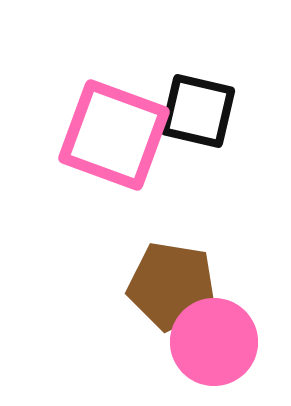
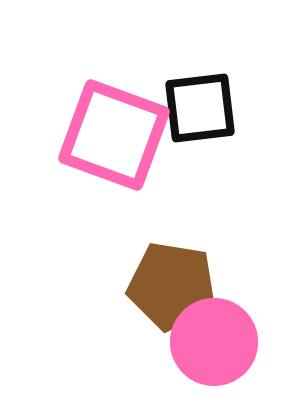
black square: moved 2 px right, 3 px up; rotated 20 degrees counterclockwise
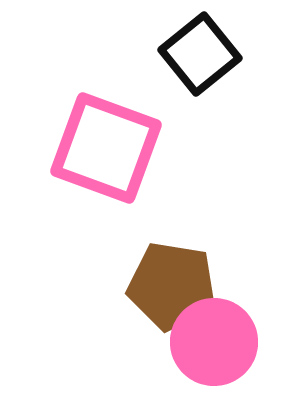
black square: moved 54 px up; rotated 32 degrees counterclockwise
pink square: moved 8 px left, 13 px down
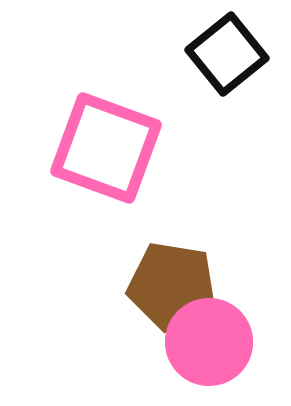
black square: moved 27 px right
pink circle: moved 5 px left
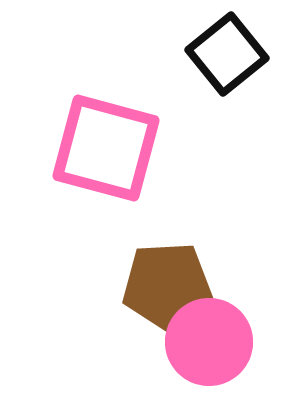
pink square: rotated 5 degrees counterclockwise
brown pentagon: moved 5 px left; rotated 12 degrees counterclockwise
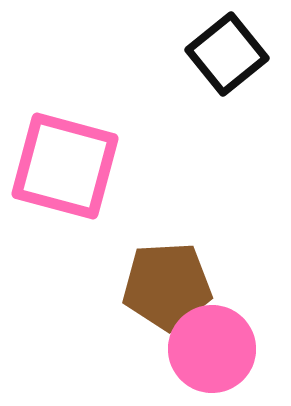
pink square: moved 41 px left, 18 px down
pink circle: moved 3 px right, 7 px down
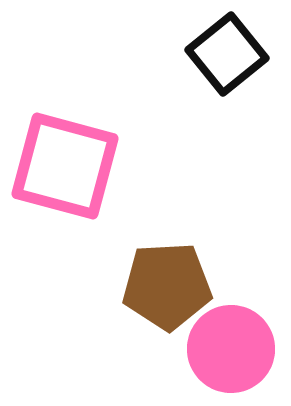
pink circle: moved 19 px right
